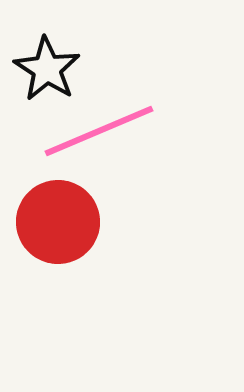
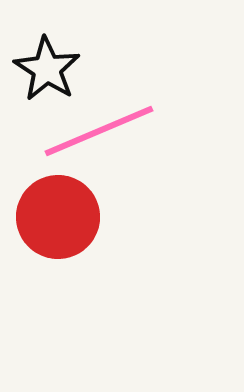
red circle: moved 5 px up
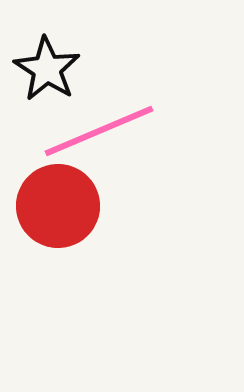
red circle: moved 11 px up
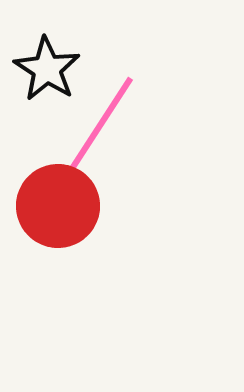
pink line: moved 4 px up; rotated 34 degrees counterclockwise
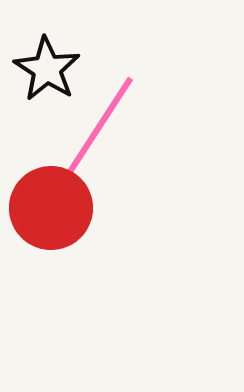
red circle: moved 7 px left, 2 px down
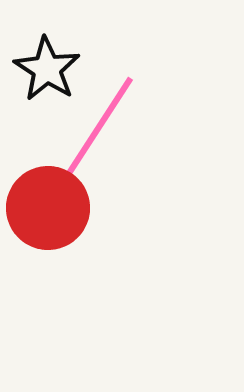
red circle: moved 3 px left
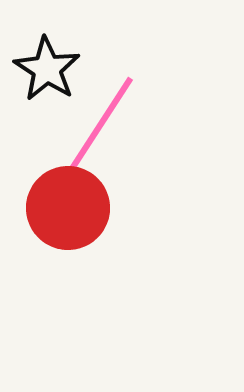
red circle: moved 20 px right
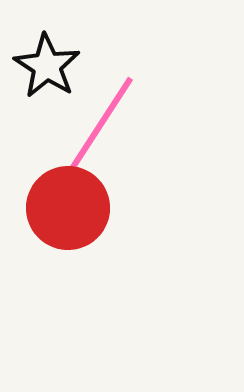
black star: moved 3 px up
